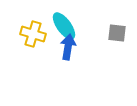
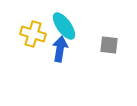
gray square: moved 8 px left, 12 px down
blue arrow: moved 8 px left, 2 px down
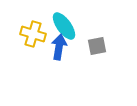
gray square: moved 12 px left, 1 px down; rotated 18 degrees counterclockwise
blue arrow: moved 1 px left, 2 px up
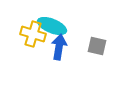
cyan ellipse: moved 12 px left; rotated 32 degrees counterclockwise
gray square: rotated 24 degrees clockwise
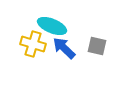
yellow cross: moved 10 px down
blue arrow: moved 5 px right, 1 px down; rotated 55 degrees counterclockwise
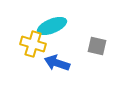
cyan ellipse: rotated 44 degrees counterclockwise
blue arrow: moved 7 px left, 15 px down; rotated 25 degrees counterclockwise
